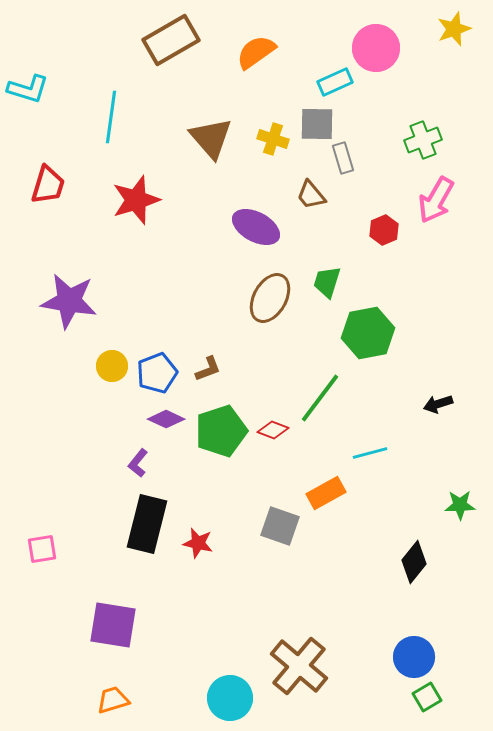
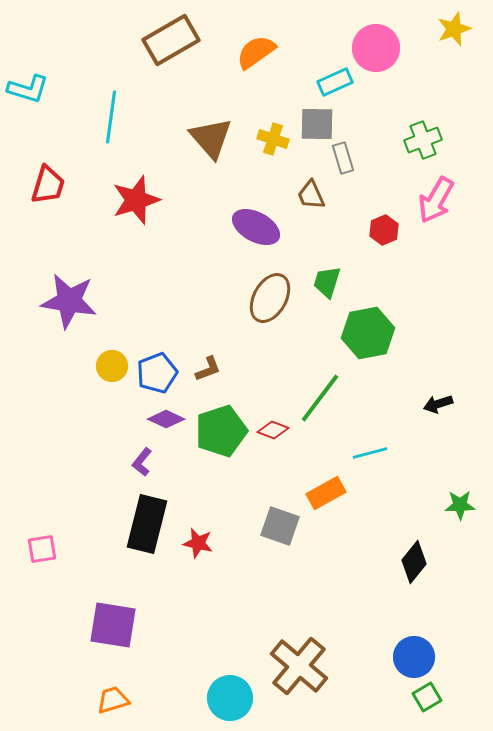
brown trapezoid at (311, 195): rotated 16 degrees clockwise
purple L-shape at (138, 463): moved 4 px right, 1 px up
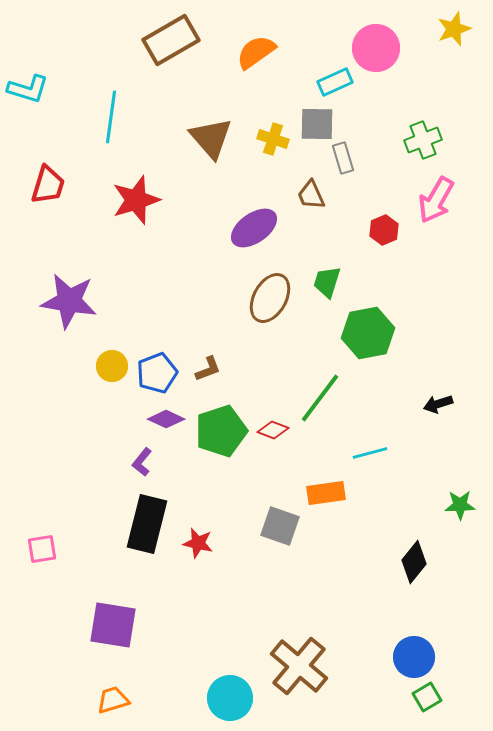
purple ellipse at (256, 227): moved 2 px left, 1 px down; rotated 63 degrees counterclockwise
orange rectangle at (326, 493): rotated 21 degrees clockwise
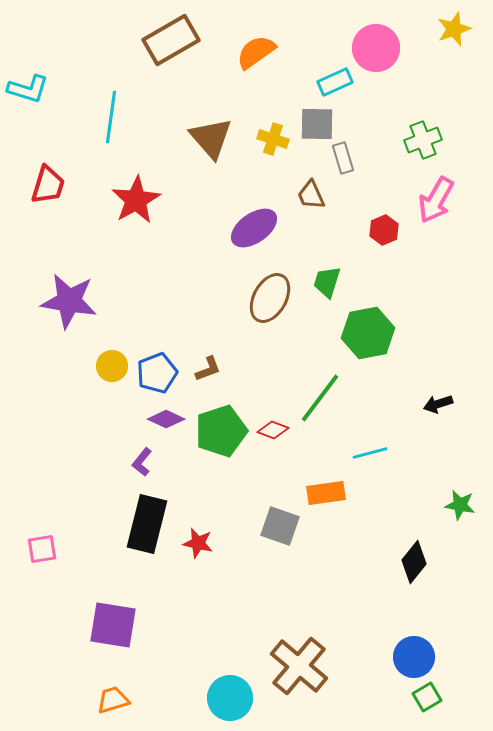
red star at (136, 200): rotated 12 degrees counterclockwise
green star at (460, 505): rotated 12 degrees clockwise
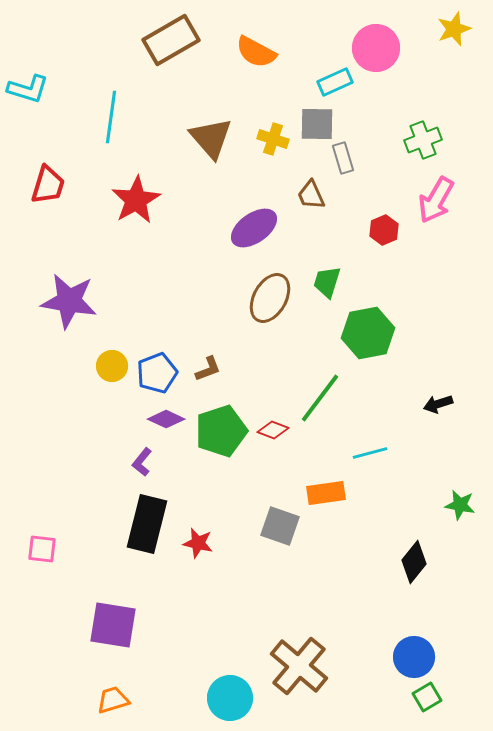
orange semicircle at (256, 52): rotated 117 degrees counterclockwise
pink square at (42, 549): rotated 16 degrees clockwise
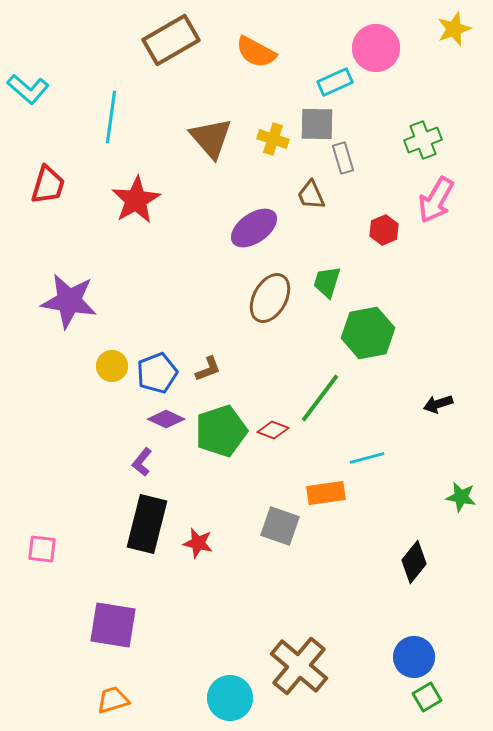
cyan L-shape at (28, 89): rotated 24 degrees clockwise
cyan line at (370, 453): moved 3 px left, 5 px down
green star at (460, 505): moved 1 px right, 8 px up
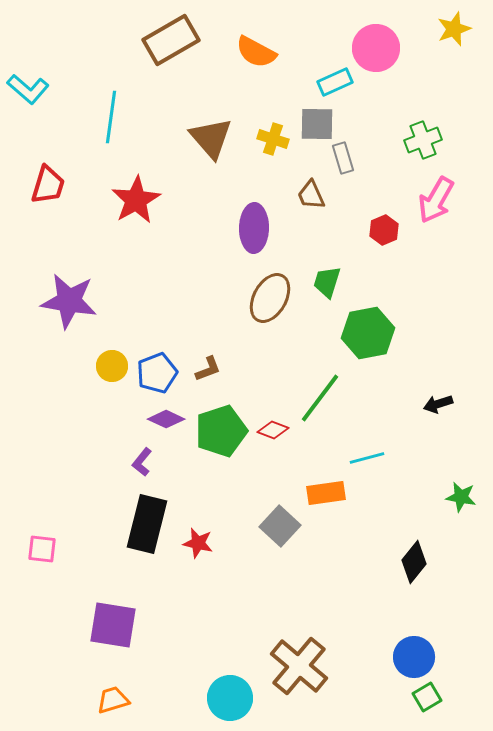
purple ellipse at (254, 228): rotated 54 degrees counterclockwise
gray square at (280, 526): rotated 24 degrees clockwise
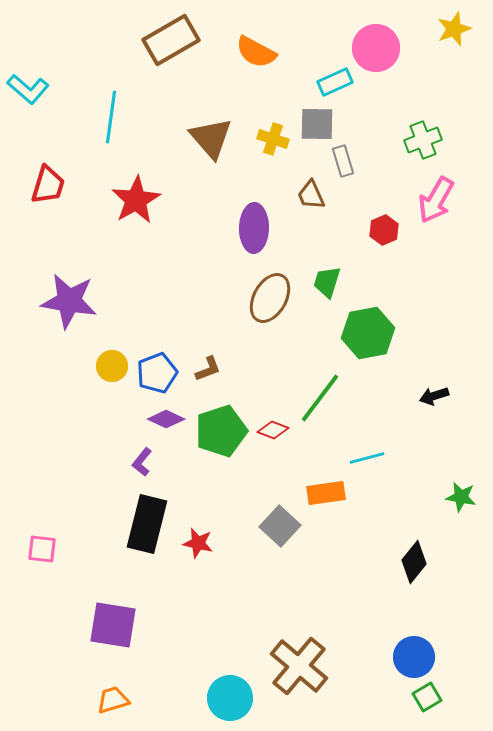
gray rectangle at (343, 158): moved 3 px down
black arrow at (438, 404): moved 4 px left, 8 px up
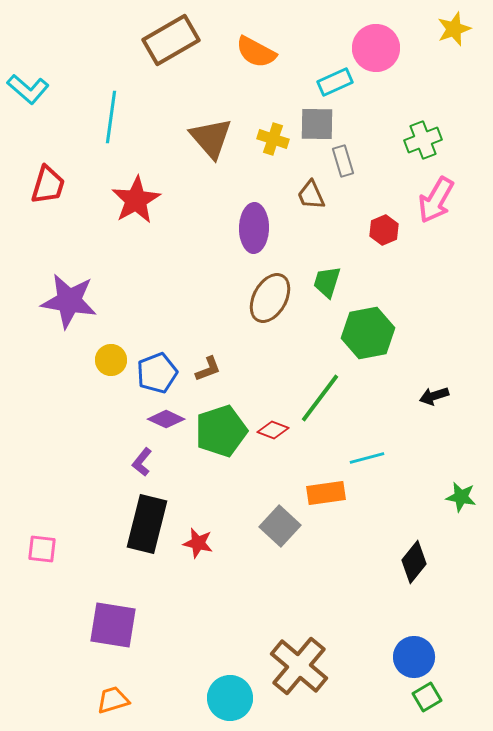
yellow circle at (112, 366): moved 1 px left, 6 px up
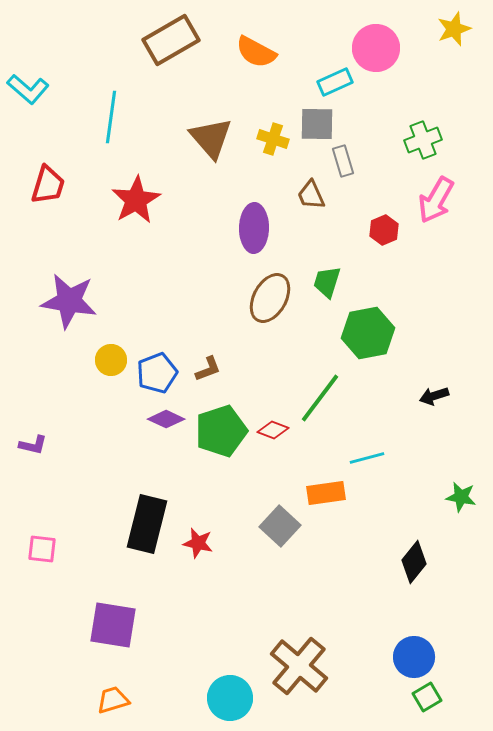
purple L-shape at (142, 462): moved 109 px left, 17 px up; rotated 116 degrees counterclockwise
